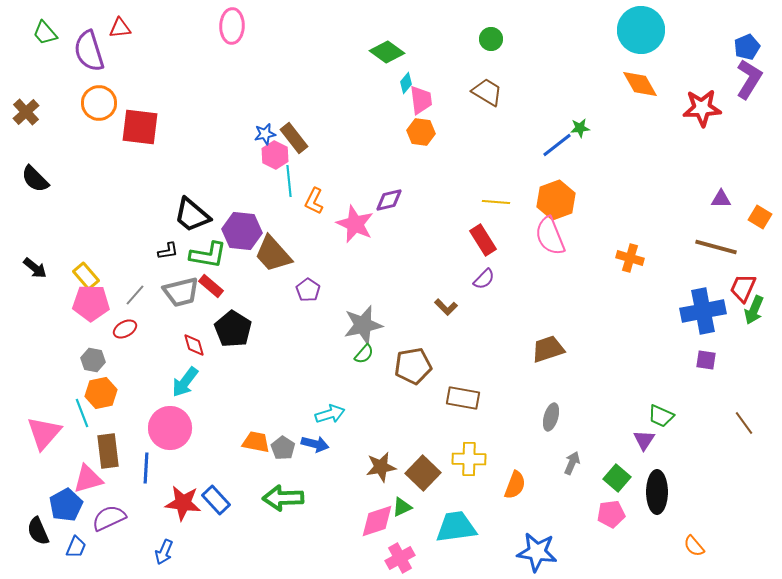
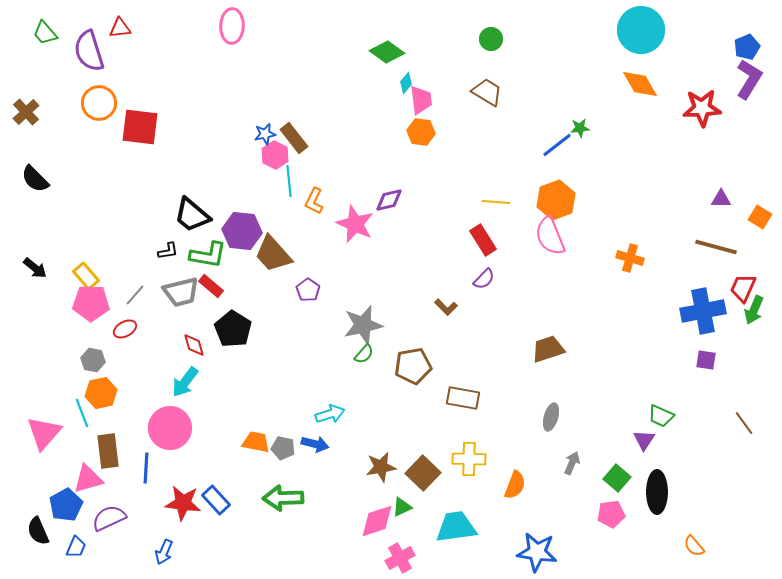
gray pentagon at (283, 448): rotated 20 degrees counterclockwise
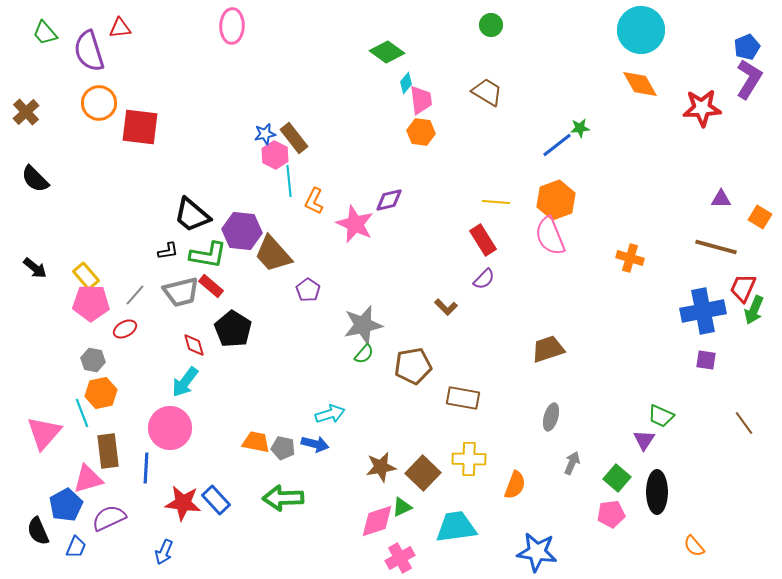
green circle at (491, 39): moved 14 px up
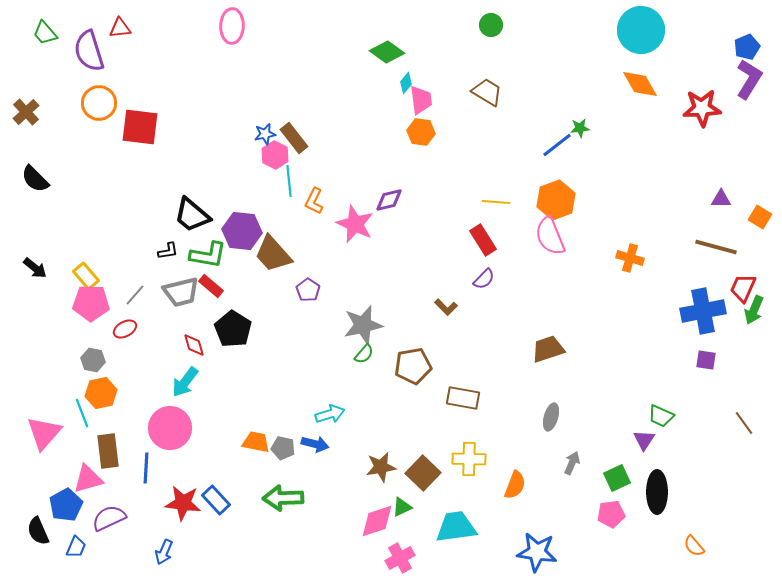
green square at (617, 478): rotated 24 degrees clockwise
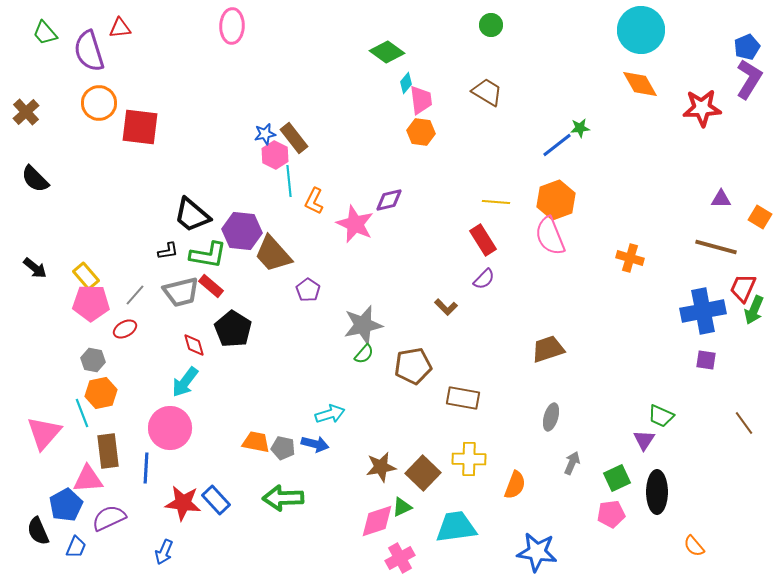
pink triangle at (88, 479): rotated 12 degrees clockwise
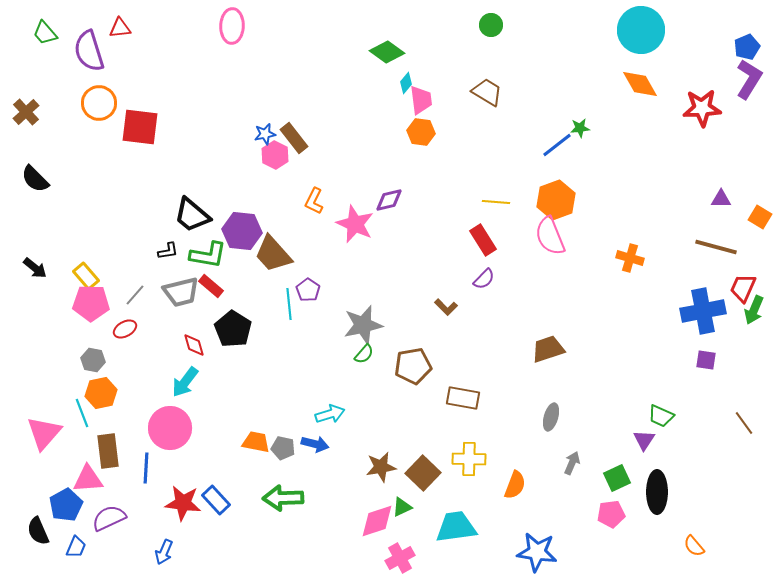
cyan line at (289, 181): moved 123 px down
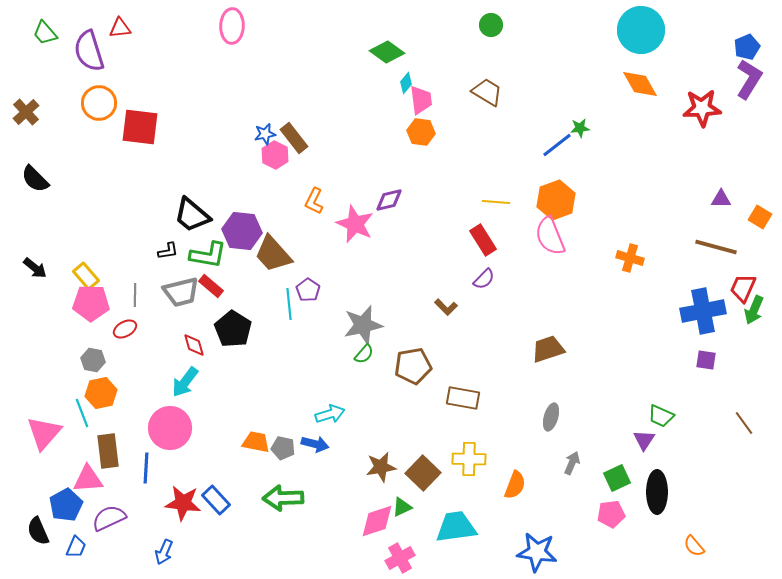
gray line at (135, 295): rotated 40 degrees counterclockwise
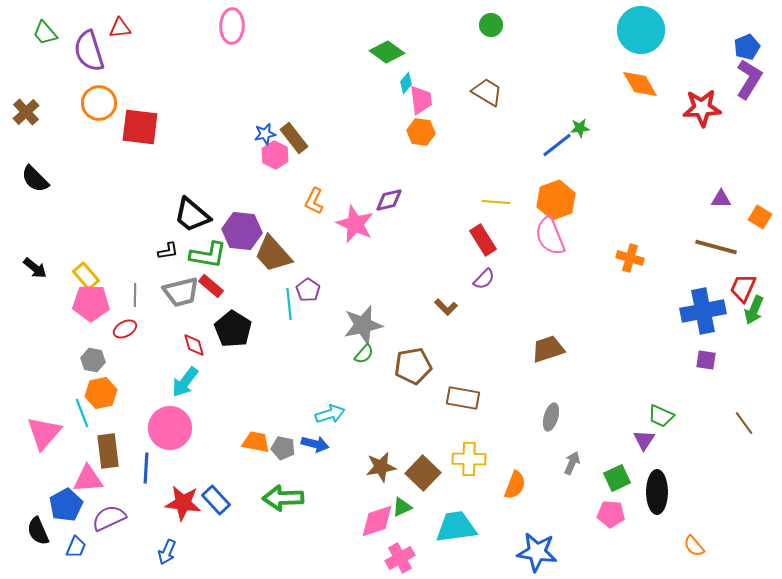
pink pentagon at (611, 514): rotated 12 degrees clockwise
blue arrow at (164, 552): moved 3 px right
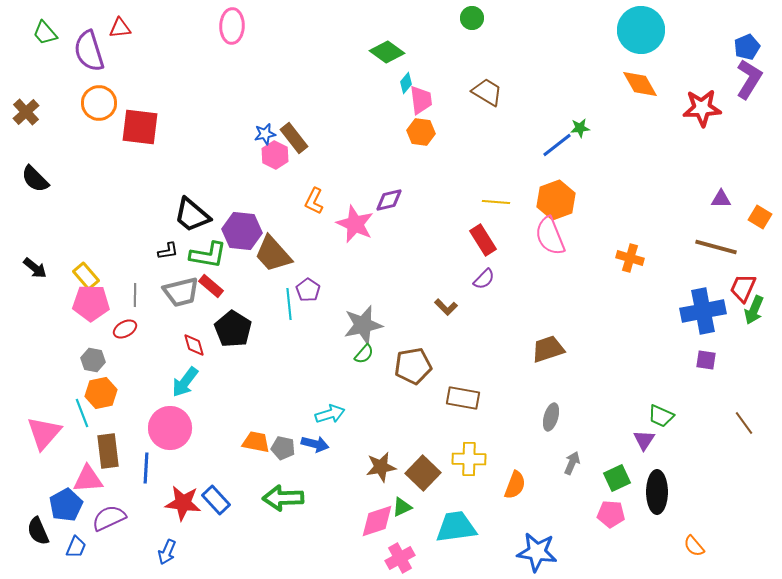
green circle at (491, 25): moved 19 px left, 7 px up
